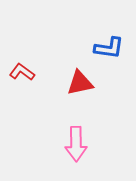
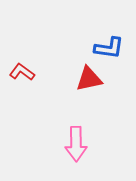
red triangle: moved 9 px right, 4 px up
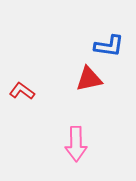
blue L-shape: moved 2 px up
red L-shape: moved 19 px down
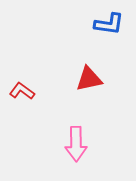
blue L-shape: moved 22 px up
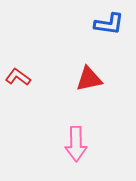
red L-shape: moved 4 px left, 14 px up
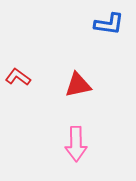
red triangle: moved 11 px left, 6 px down
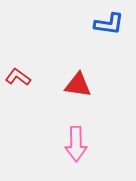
red triangle: rotated 20 degrees clockwise
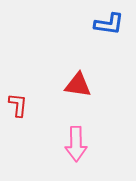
red L-shape: moved 28 px down; rotated 60 degrees clockwise
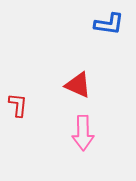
red triangle: rotated 16 degrees clockwise
pink arrow: moved 7 px right, 11 px up
